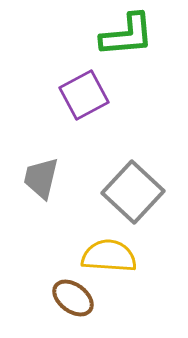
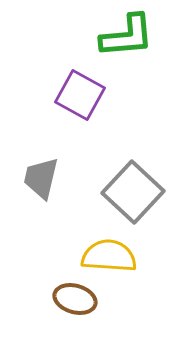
green L-shape: moved 1 px down
purple square: moved 4 px left; rotated 33 degrees counterclockwise
brown ellipse: moved 2 px right, 1 px down; rotated 21 degrees counterclockwise
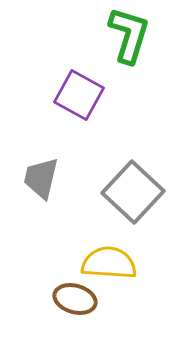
green L-shape: moved 2 px right, 1 px up; rotated 68 degrees counterclockwise
purple square: moved 1 px left
yellow semicircle: moved 7 px down
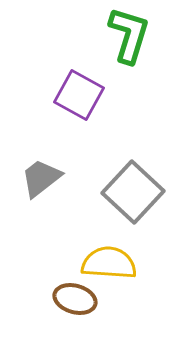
gray trapezoid: rotated 39 degrees clockwise
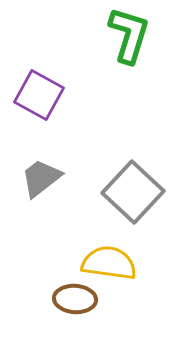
purple square: moved 40 px left
yellow semicircle: rotated 4 degrees clockwise
brown ellipse: rotated 12 degrees counterclockwise
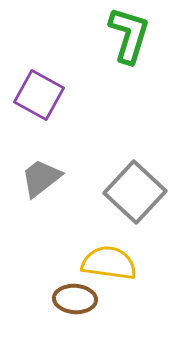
gray square: moved 2 px right
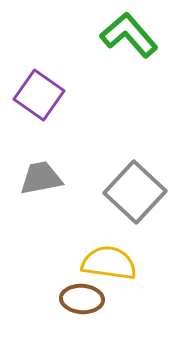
green L-shape: rotated 58 degrees counterclockwise
purple square: rotated 6 degrees clockwise
gray trapezoid: rotated 27 degrees clockwise
brown ellipse: moved 7 px right
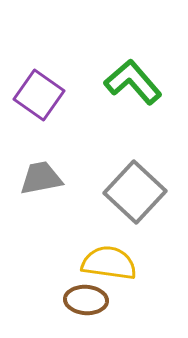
green L-shape: moved 4 px right, 47 px down
brown ellipse: moved 4 px right, 1 px down
